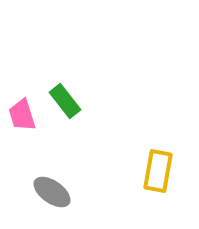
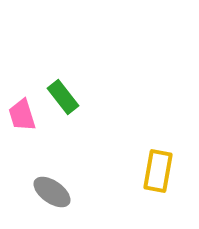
green rectangle: moved 2 px left, 4 px up
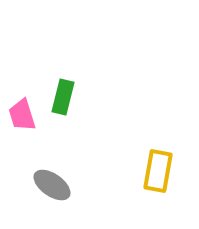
green rectangle: rotated 52 degrees clockwise
gray ellipse: moved 7 px up
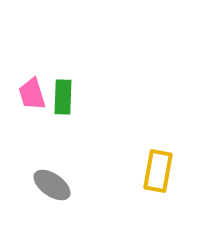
green rectangle: rotated 12 degrees counterclockwise
pink trapezoid: moved 10 px right, 21 px up
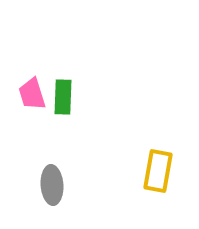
gray ellipse: rotated 51 degrees clockwise
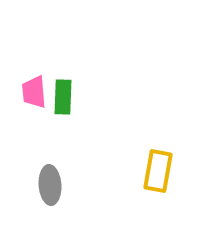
pink trapezoid: moved 2 px right, 2 px up; rotated 12 degrees clockwise
gray ellipse: moved 2 px left
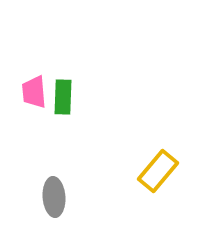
yellow rectangle: rotated 30 degrees clockwise
gray ellipse: moved 4 px right, 12 px down
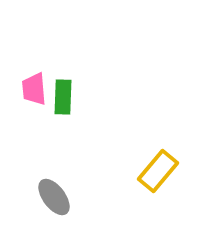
pink trapezoid: moved 3 px up
gray ellipse: rotated 33 degrees counterclockwise
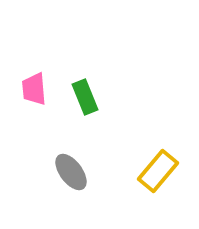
green rectangle: moved 22 px right; rotated 24 degrees counterclockwise
gray ellipse: moved 17 px right, 25 px up
